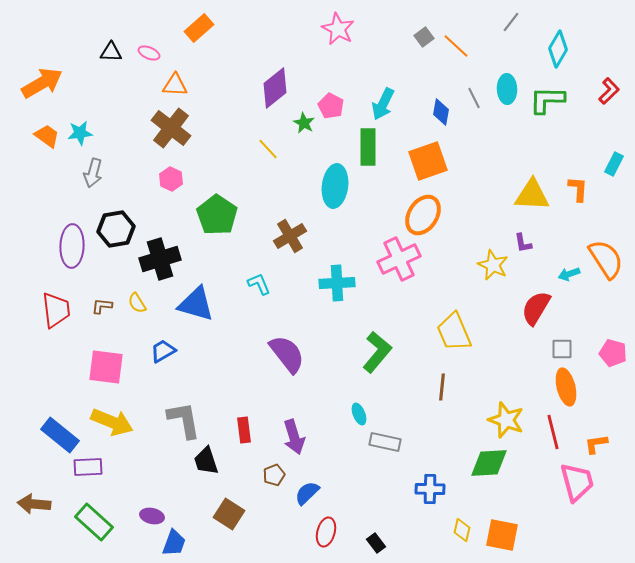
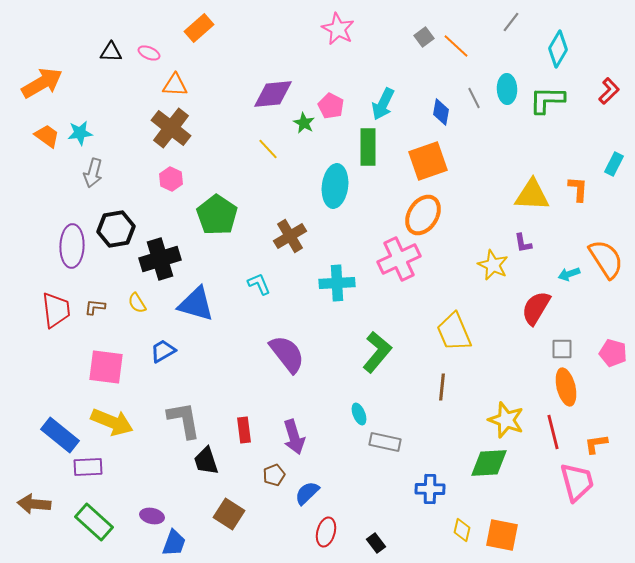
purple diamond at (275, 88): moved 2 px left, 6 px down; rotated 33 degrees clockwise
brown L-shape at (102, 306): moved 7 px left, 1 px down
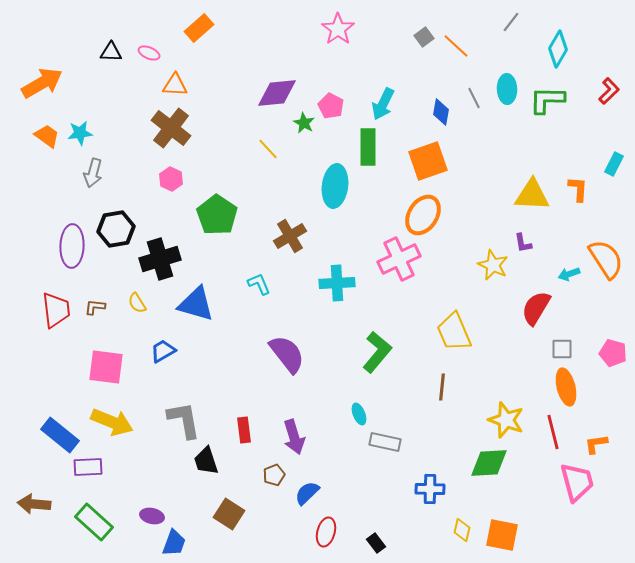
pink star at (338, 29): rotated 8 degrees clockwise
purple diamond at (273, 94): moved 4 px right, 1 px up
